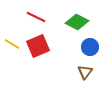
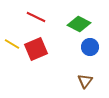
green diamond: moved 2 px right, 2 px down
red square: moved 2 px left, 3 px down
brown triangle: moved 9 px down
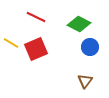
yellow line: moved 1 px left, 1 px up
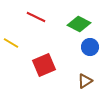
red square: moved 8 px right, 16 px down
brown triangle: rotated 21 degrees clockwise
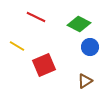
yellow line: moved 6 px right, 3 px down
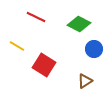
blue circle: moved 4 px right, 2 px down
red square: rotated 35 degrees counterclockwise
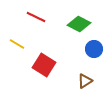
yellow line: moved 2 px up
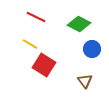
yellow line: moved 13 px right
blue circle: moved 2 px left
brown triangle: rotated 35 degrees counterclockwise
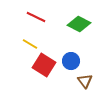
blue circle: moved 21 px left, 12 px down
